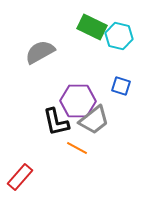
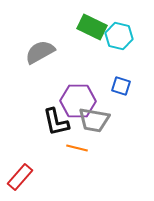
gray trapezoid: rotated 48 degrees clockwise
orange line: rotated 15 degrees counterclockwise
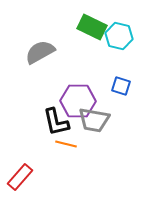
orange line: moved 11 px left, 4 px up
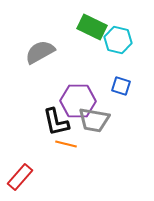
cyan hexagon: moved 1 px left, 4 px down
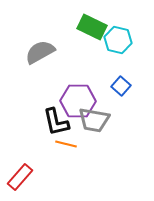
blue square: rotated 24 degrees clockwise
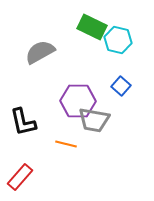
black L-shape: moved 33 px left
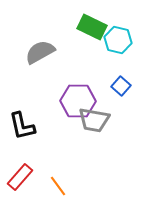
black L-shape: moved 1 px left, 4 px down
orange line: moved 8 px left, 42 px down; rotated 40 degrees clockwise
